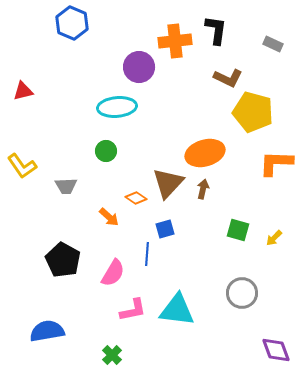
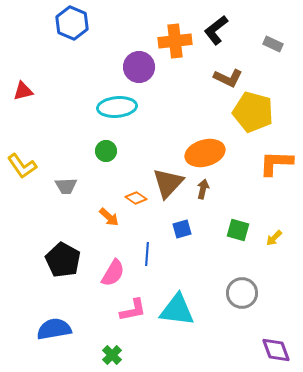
black L-shape: rotated 136 degrees counterclockwise
blue square: moved 17 px right
blue semicircle: moved 7 px right, 2 px up
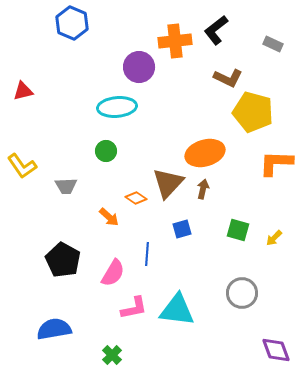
pink L-shape: moved 1 px right, 2 px up
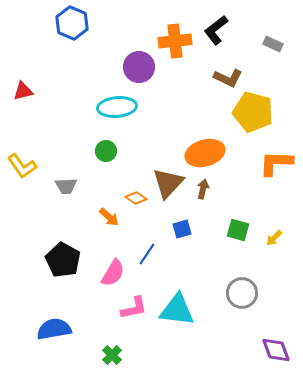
blue line: rotated 30 degrees clockwise
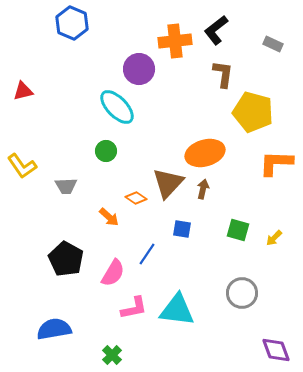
purple circle: moved 2 px down
brown L-shape: moved 5 px left, 4 px up; rotated 108 degrees counterclockwise
cyan ellipse: rotated 51 degrees clockwise
blue square: rotated 24 degrees clockwise
black pentagon: moved 3 px right, 1 px up
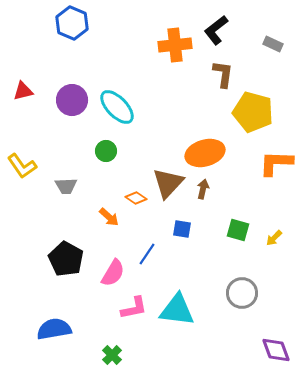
orange cross: moved 4 px down
purple circle: moved 67 px left, 31 px down
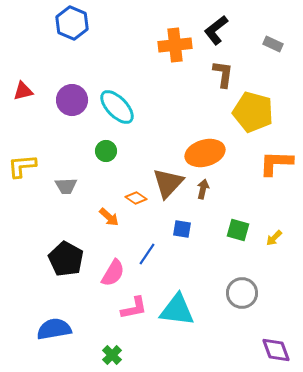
yellow L-shape: rotated 120 degrees clockwise
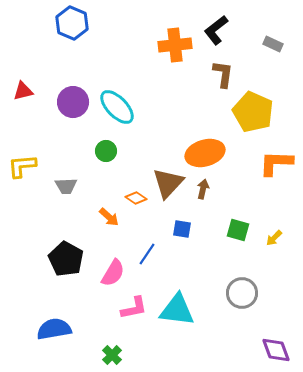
purple circle: moved 1 px right, 2 px down
yellow pentagon: rotated 9 degrees clockwise
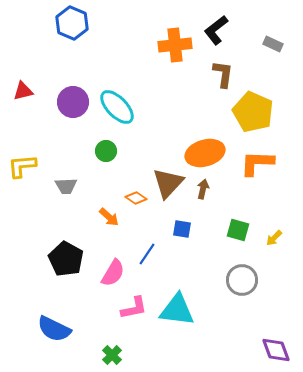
orange L-shape: moved 19 px left
gray circle: moved 13 px up
blue semicircle: rotated 144 degrees counterclockwise
